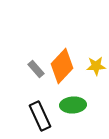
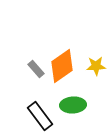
orange diamond: rotated 12 degrees clockwise
black rectangle: rotated 12 degrees counterclockwise
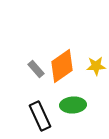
black rectangle: rotated 12 degrees clockwise
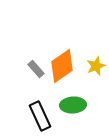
yellow star: rotated 18 degrees counterclockwise
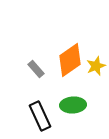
orange diamond: moved 8 px right, 6 px up
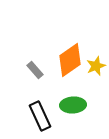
gray rectangle: moved 1 px left, 1 px down
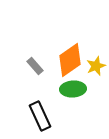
gray rectangle: moved 4 px up
green ellipse: moved 16 px up
